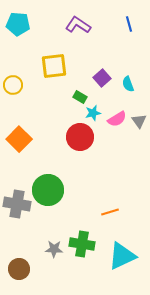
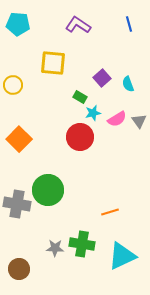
yellow square: moved 1 px left, 3 px up; rotated 12 degrees clockwise
gray star: moved 1 px right, 1 px up
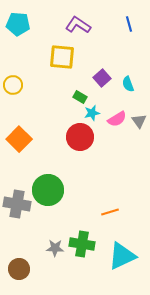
yellow square: moved 9 px right, 6 px up
cyan star: moved 1 px left
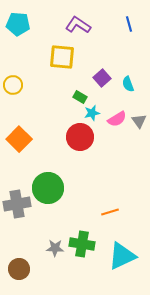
green circle: moved 2 px up
gray cross: rotated 20 degrees counterclockwise
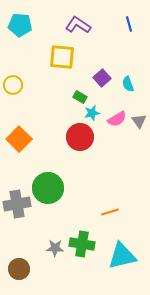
cyan pentagon: moved 2 px right, 1 px down
cyan triangle: rotated 12 degrees clockwise
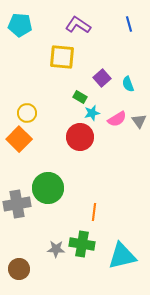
yellow circle: moved 14 px right, 28 px down
orange line: moved 16 px left; rotated 66 degrees counterclockwise
gray star: moved 1 px right, 1 px down
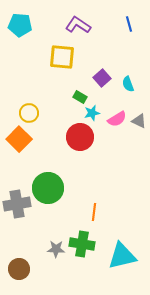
yellow circle: moved 2 px right
gray triangle: rotated 28 degrees counterclockwise
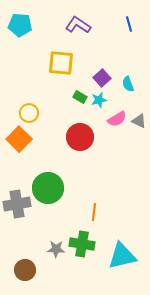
yellow square: moved 1 px left, 6 px down
cyan star: moved 7 px right, 13 px up
brown circle: moved 6 px right, 1 px down
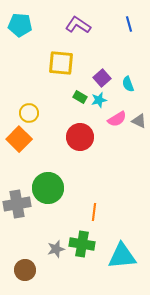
gray star: rotated 18 degrees counterclockwise
cyan triangle: rotated 8 degrees clockwise
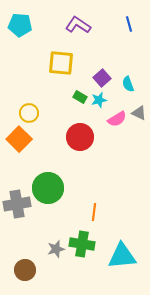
gray triangle: moved 8 px up
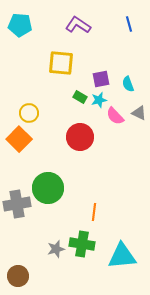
purple square: moved 1 px left, 1 px down; rotated 30 degrees clockwise
pink semicircle: moved 2 px left, 3 px up; rotated 78 degrees clockwise
brown circle: moved 7 px left, 6 px down
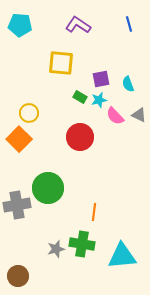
gray triangle: moved 2 px down
gray cross: moved 1 px down
